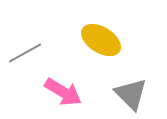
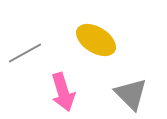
yellow ellipse: moved 5 px left
pink arrow: rotated 42 degrees clockwise
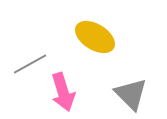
yellow ellipse: moved 1 px left, 3 px up
gray line: moved 5 px right, 11 px down
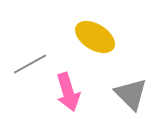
pink arrow: moved 5 px right
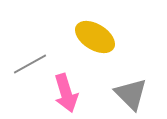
pink arrow: moved 2 px left, 1 px down
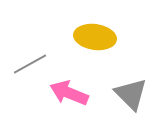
yellow ellipse: rotated 24 degrees counterclockwise
pink arrow: moved 3 px right; rotated 129 degrees clockwise
